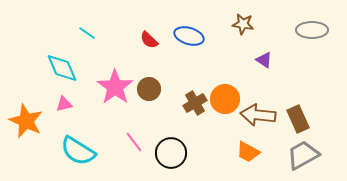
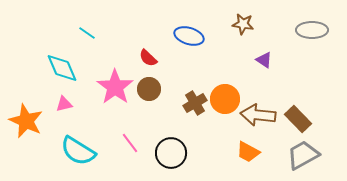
red semicircle: moved 1 px left, 18 px down
brown rectangle: rotated 20 degrees counterclockwise
pink line: moved 4 px left, 1 px down
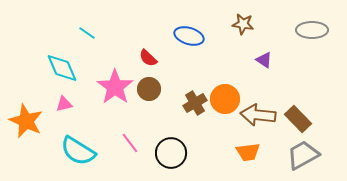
orange trapezoid: rotated 35 degrees counterclockwise
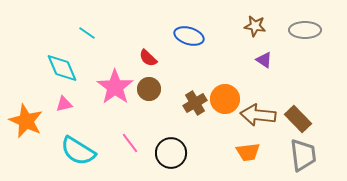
brown star: moved 12 px right, 2 px down
gray ellipse: moved 7 px left
gray trapezoid: rotated 112 degrees clockwise
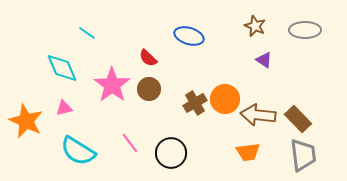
brown star: rotated 15 degrees clockwise
pink star: moved 3 px left, 2 px up
pink triangle: moved 4 px down
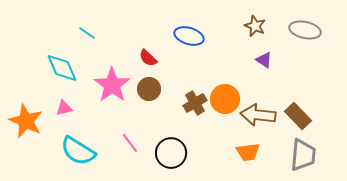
gray ellipse: rotated 12 degrees clockwise
brown rectangle: moved 3 px up
gray trapezoid: rotated 12 degrees clockwise
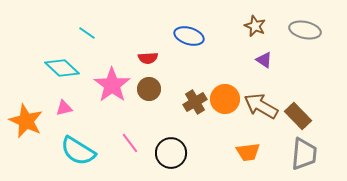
red semicircle: rotated 48 degrees counterclockwise
cyan diamond: rotated 24 degrees counterclockwise
brown cross: moved 1 px up
brown arrow: moved 3 px right, 9 px up; rotated 24 degrees clockwise
gray trapezoid: moved 1 px right, 1 px up
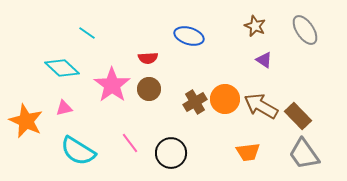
gray ellipse: rotated 44 degrees clockwise
gray trapezoid: rotated 140 degrees clockwise
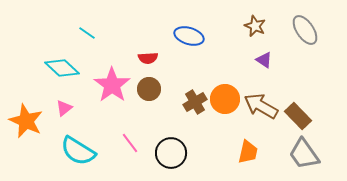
pink triangle: rotated 24 degrees counterclockwise
orange trapezoid: rotated 70 degrees counterclockwise
